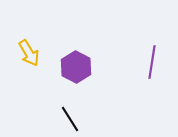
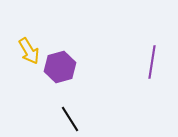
yellow arrow: moved 2 px up
purple hexagon: moved 16 px left; rotated 16 degrees clockwise
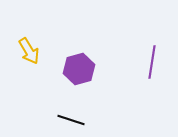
purple hexagon: moved 19 px right, 2 px down
black line: moved 1 px right, 1 px down; rotated 40 degrees counterclockwise
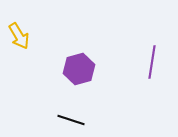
yellow arrow: moved 10 px left, 15 px up
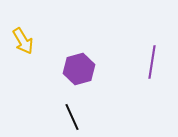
yellow arrow: moved 4 px right, 5 px down
black line: moved 1 px right, 3 px up; rotated 48 degrees clockwise
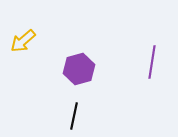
yellow arrow: rotated 80 degrees clockwise
black line: moved 2 px right, 1 px up; rotated 36 degrees clockwise
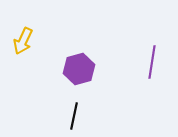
yellow arrow: rotated 24 degrees counterclockwise
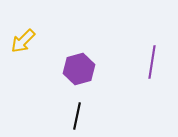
yellow arrow: rotated 20 degrees clockwise
black line: moved 3 px right
